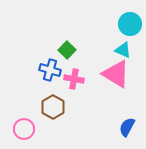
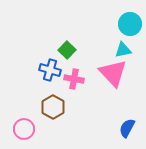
cyan triangle: rotated 36 degrees counterclockwise
pink triangle: moved 3 px left, 1 px up; rotated 16 degrees clockwise
blue semicircle: moved 1 px down
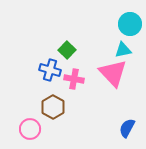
pink circle: moved 6 px right
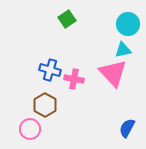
cyan circle: moved 2 px left
green square: moved 31 px up; rotated 12 degrees clockwise
brown hexagon: moved 8 px left, 2 px up
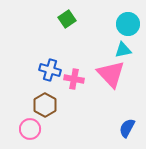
pink triangle: moved 2 px left, 1 px down
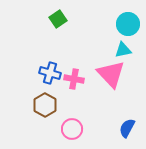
green square: moved 9 px left
blue cross: moved 3 px down
pink circle: moved 42 px right
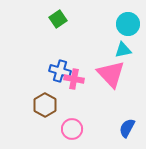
blue cross: moved 10 px right, 2 px up
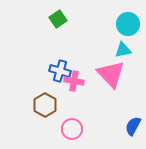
pink cross: moved 2 px down
blue semicircle: moved 6 px right, 2 px up
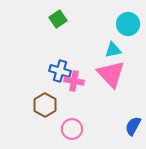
cyan triangle: moved 10 px left
